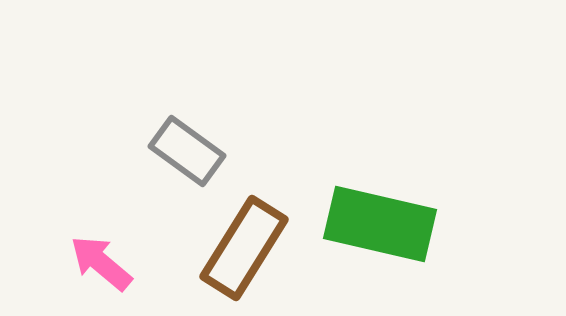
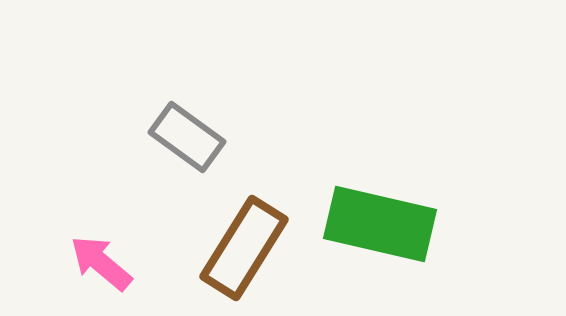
gray rectangle: moved 14 px up
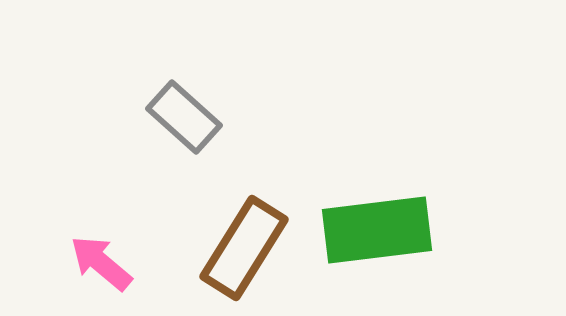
gray rectangle: moved 3 px left, 20 px up; rotated 6 degrees clockwise
green rectangle: moved 3 px left, 6 px down; rotated 20 degrees counterclockwise
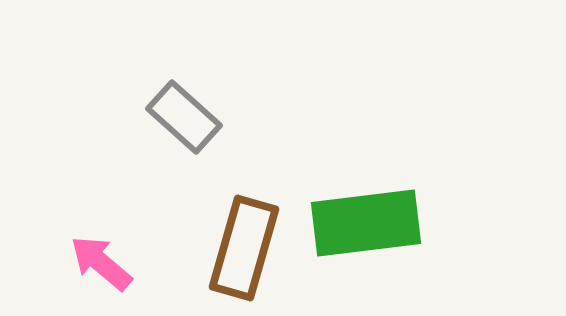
green rectangle: moved 11 px left, 7 px up
brown rectangle: rotated 16 degrees counterclockwise
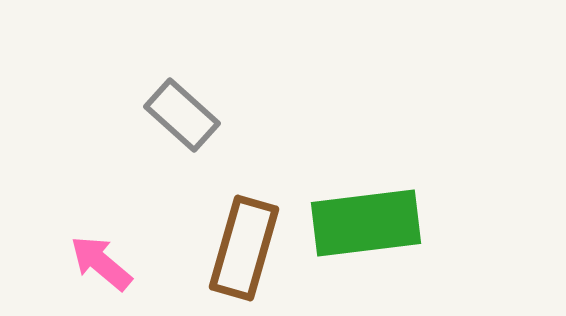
gray rectangle: moved 2 px left, 2 px up
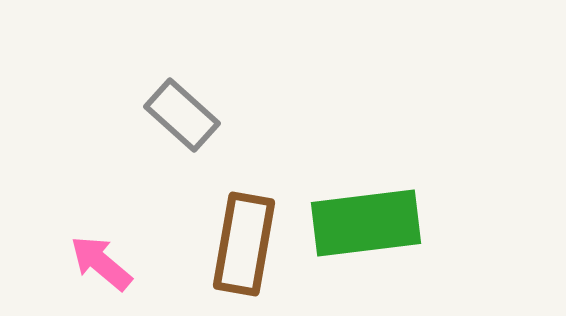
brown rectangle: moved 4 px up; rotated 6 degrees counterclockwise
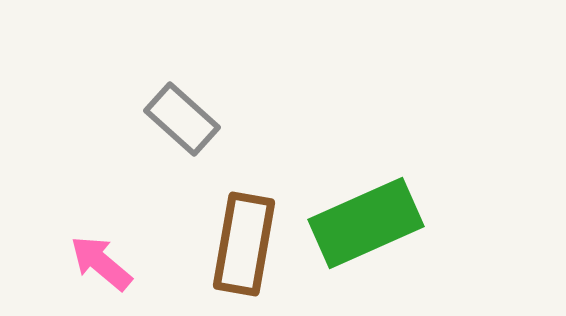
gray rectangle: moved 4 px down
green rectangle: rotated 17 degrees counterclockwise
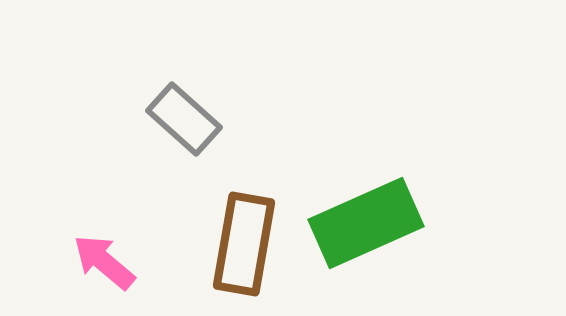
gray rectangle: moved 2 px right
pink arrow: moved 3 px right, 1 px up
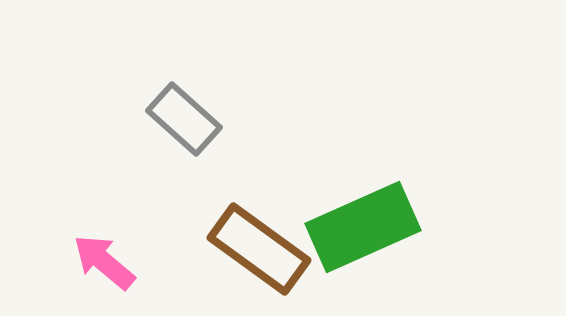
green rectangle: moved 3 px left, 4 px down
brown rectangle: moved 15 px right, 5 px down; rotated 64 degrees counterclockwise
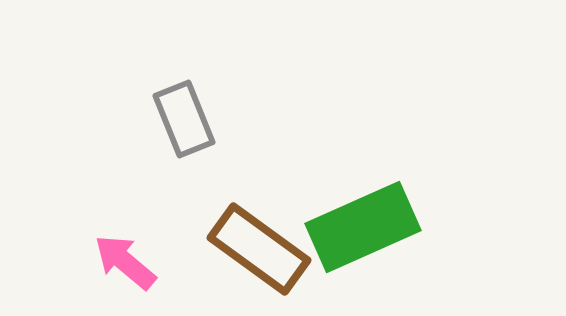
gray rectangle: rotated 26 degrees clockwise
pink arrow: moved 21 px right
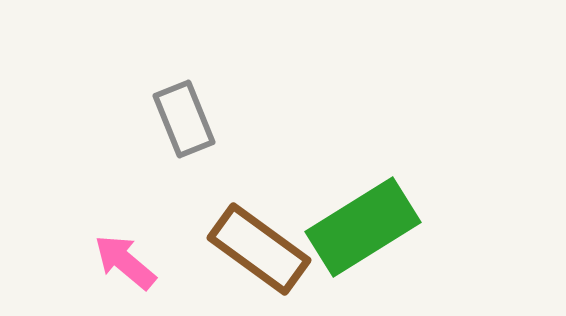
green rectangle: rotated 8 degrees counterclockwise
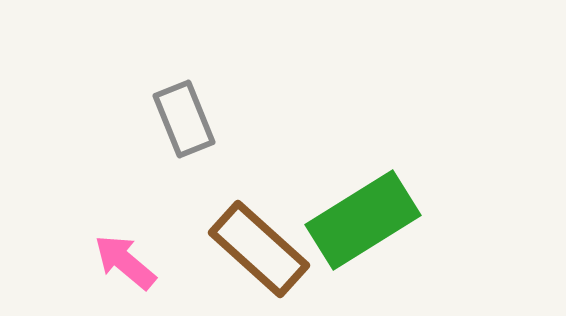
green rectangle: moved 7 px up
brown rectangle: rotated 6 degrees clockwise
